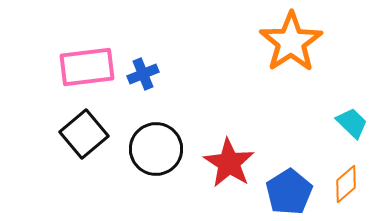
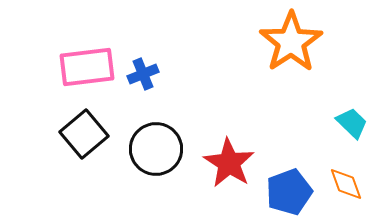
orange diamond: rotated 69 degrees counterclockwise
blue pentagon: rotated 12 degrees clockwise
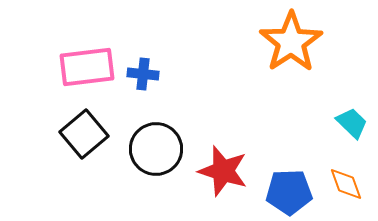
blue cross: rotated 28 degrees clockwise
red star: moved 6 px left, 8 px down; rotated 15 degrees counterclockwise
blue pentagon: rotated 18 degrees clockwise
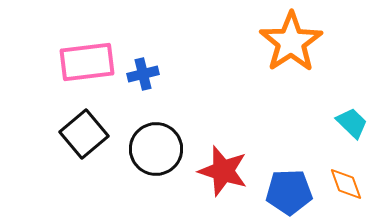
pink rectangle: moved 5 px up
blue cross: rotated 20 degrees counterclockwise
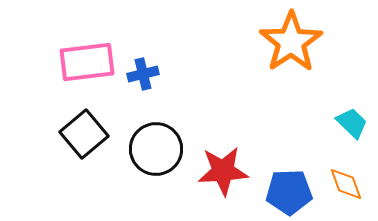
red star: rotated 21 degrees counterclockwise
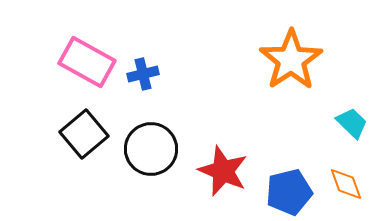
orange star: moved 18 px down
pink rectangle: rotated 36 degrees clockwise
black circle: moved 5 px left
red star: rotated 27 degrees clockwise
blue pentagon: rotated 12 degrees counterclockwise
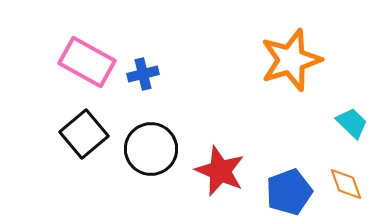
orange star: rotated 16 degrees clockwise
red star: moved 3 px left
blue pentagon: rotated 6 degrees counterclockwise
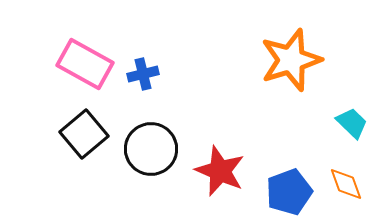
pink rectangle: moved 2 px left, 2 px down
